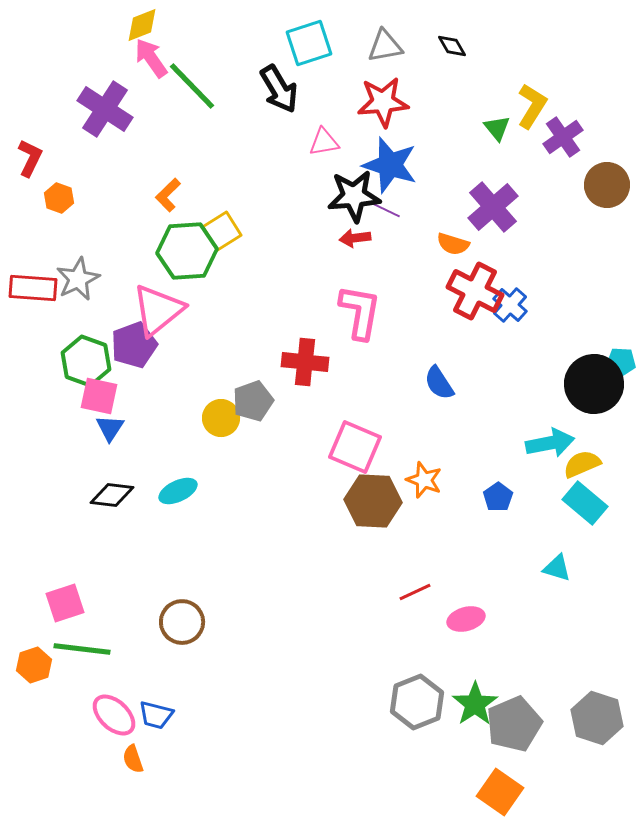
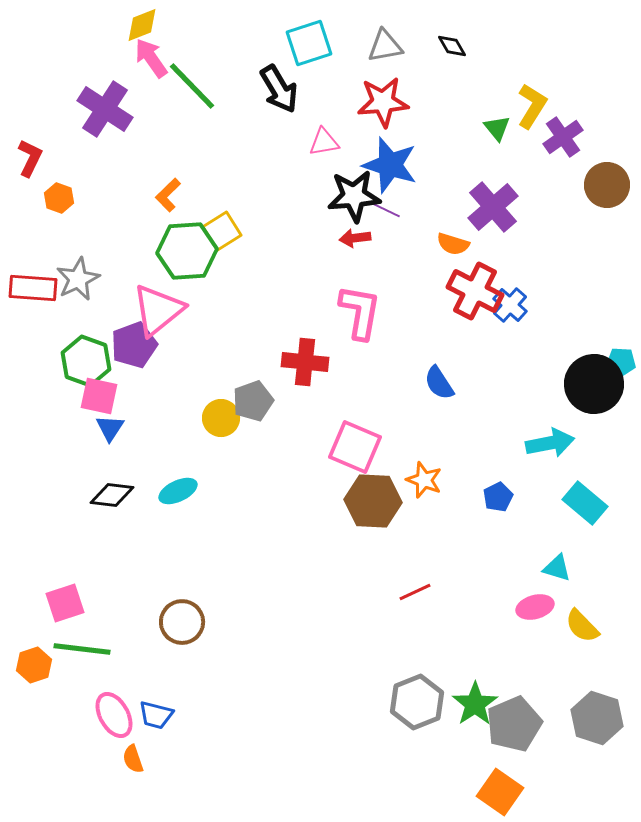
yellow semicircle at (582, 464): moved 162 px down; rotated 111 degrees counterclockwise
blue pentagon at (498, 497): rotated 8 degrees clockwise
pink ellipse at (466, 619): moved 69 px right, 12 px up
pink ellipse at (114, 715): rotated 18 degrees clockwise
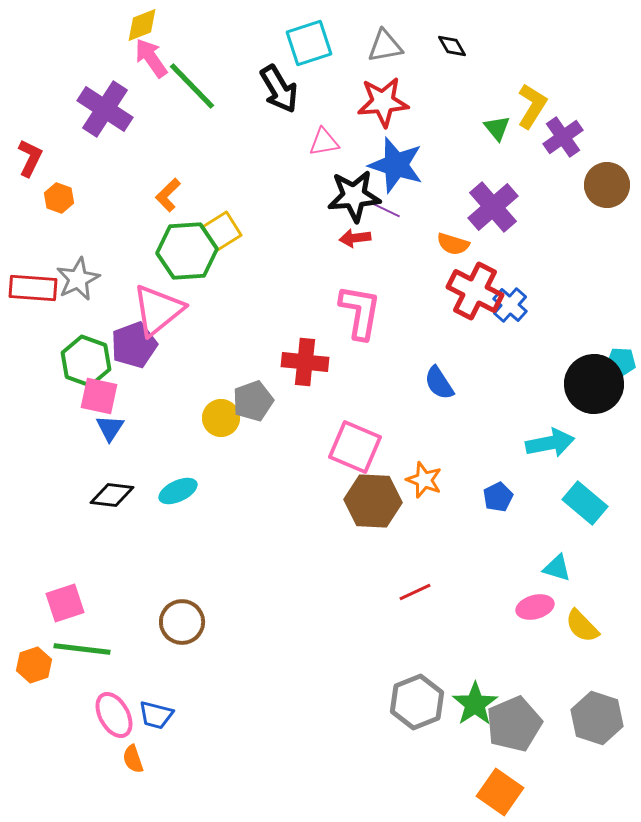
blue star at (390, 165): moved 6 px right
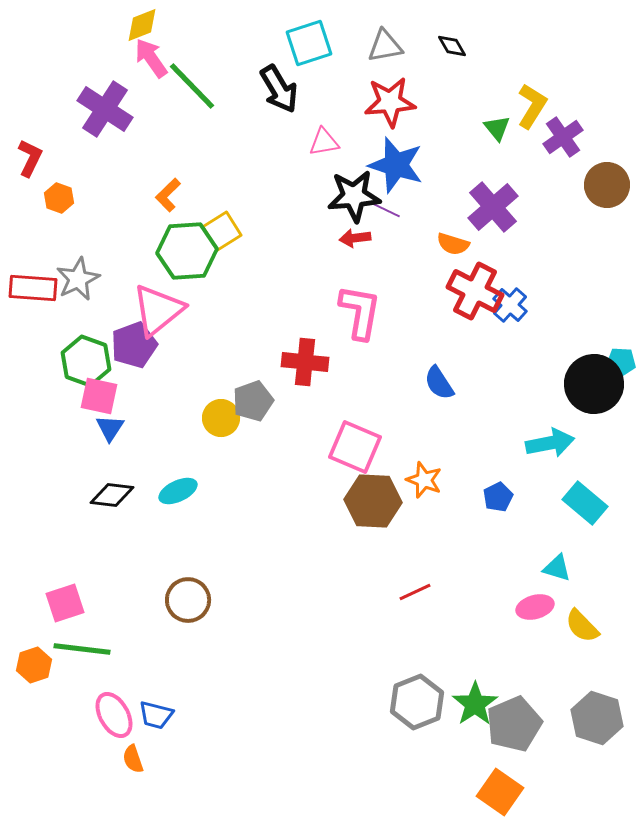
red star at (383, 102): moved 7 px right
brown circle at (182, 622): moved 6 px right, 22 px up
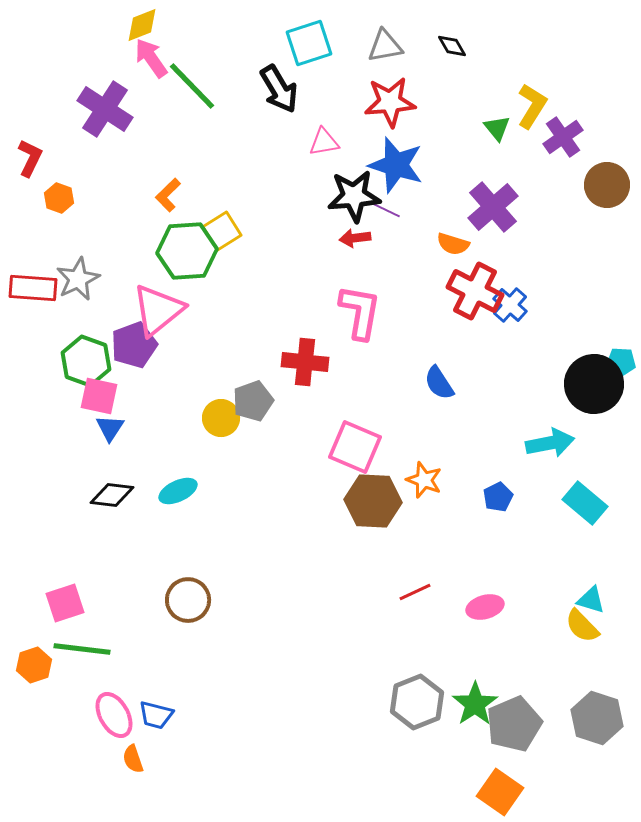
cyan triangle at (557, 568): moved 34 px right, 32 px down
pink ellipse at (535, 607): moved 50 px left
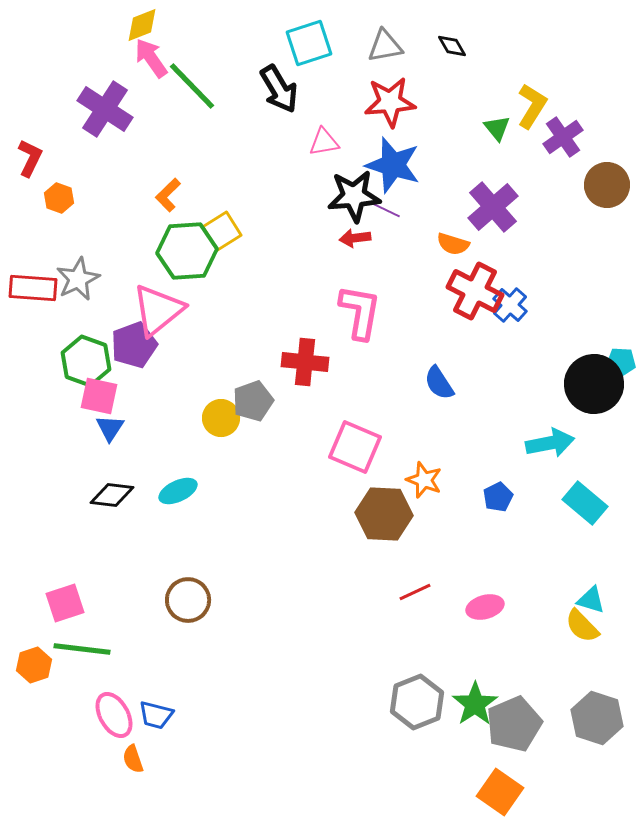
blue star at (396, 165): moved 3 px left
brown hexagon at (373, 501): moved 11 px right, 13 px down
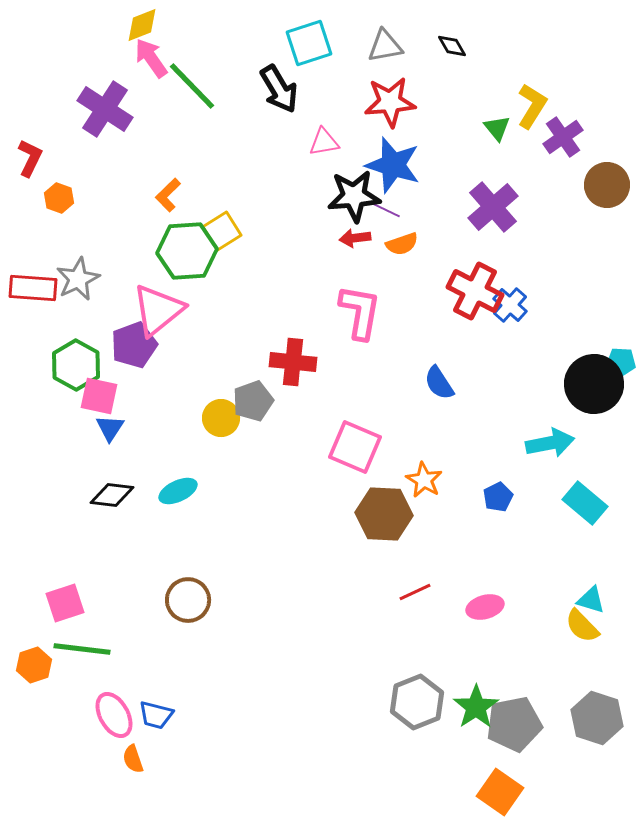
orange semicircle at (453, 244): moved 51 px left; rotated 36 degrees counterclockwise
green hexagon at (86, 361): moved 10 px left, 4 px down; rotated 9 degrees clockwise
red cross at (305, 362): moved 12 px left
orange star at (424, 480): rotated 9 degrees clockwise
green star at (475, 704): moved 1 px right, 3 px down
gray pentagon at (514, 724): rotated 12 degrees clockwise
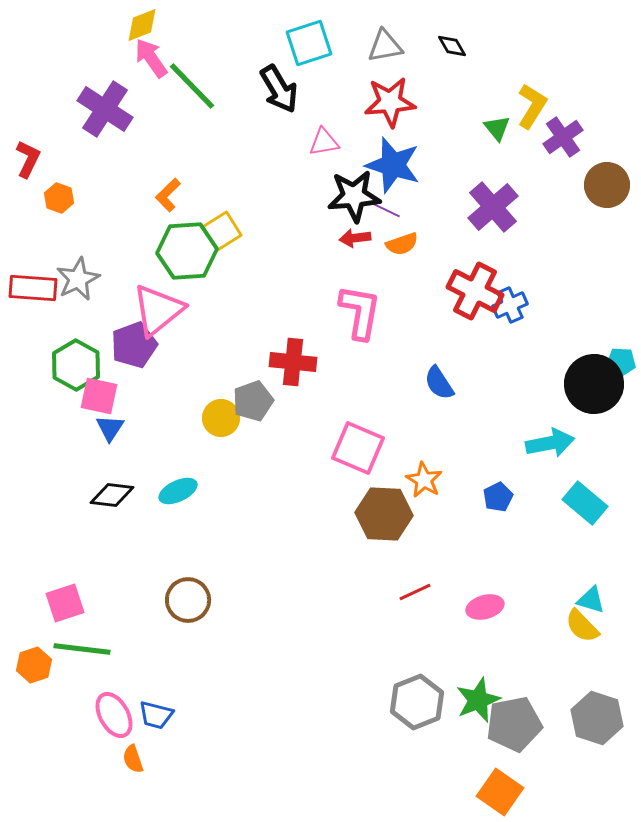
red L-shape at (30, 158): moved 2 px left, 1 px down
blue cross at (510, 305): rotated 24 degrees clockwise
pink square at (355, 447): moved 3 px right, 1 px down
green star at (476, 707): moved 2 px right, 7 px up; rotated 12 degrees clockwise
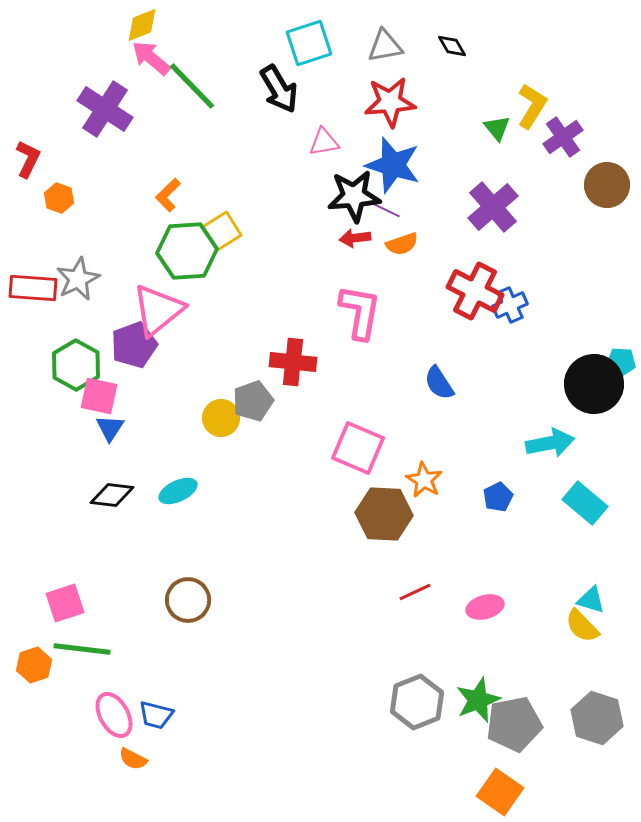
pink arrow at (151, 58): rotated 15 degrees counterclockwise
orange semicircle at (133, 759): rotated 44 degrees counterclockwise
